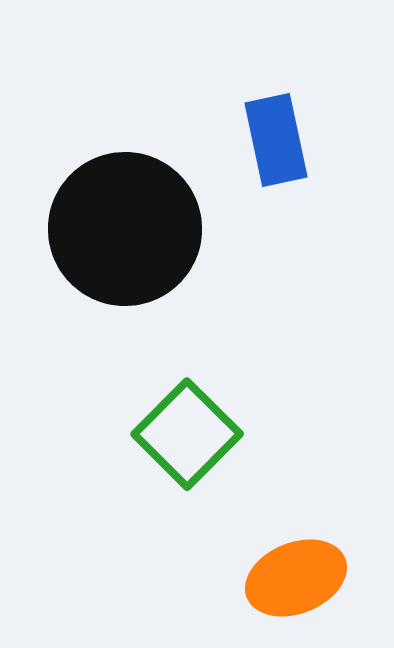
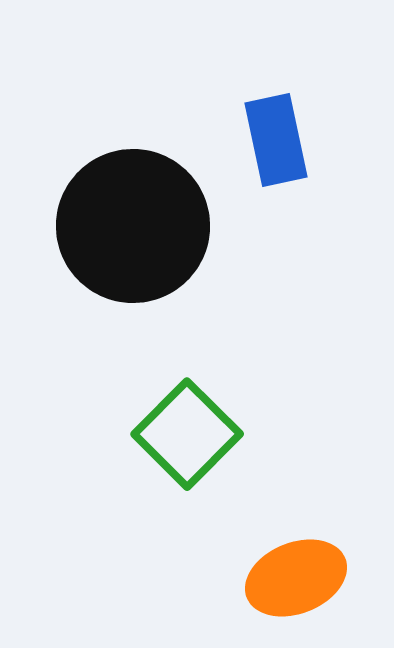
black circle: moved 8 px right, 3 px up
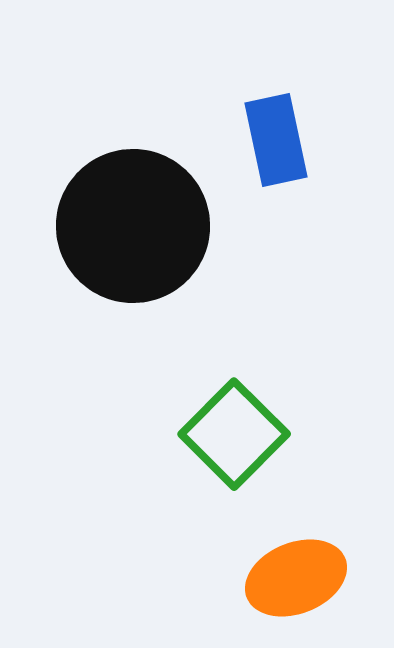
green square: moved 47 px right
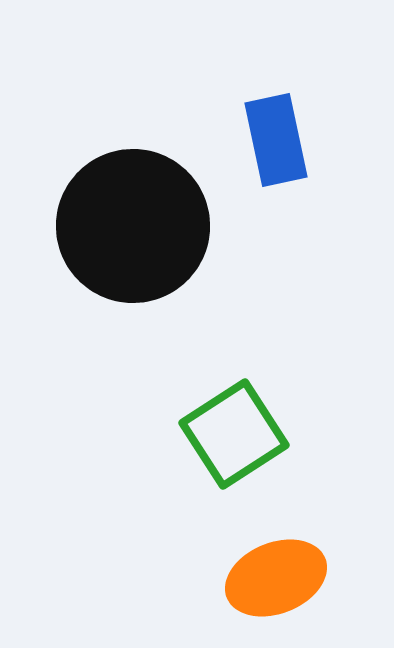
green square: rotated 12 degrees clockwise
orange ellipse: moved 20 px left
